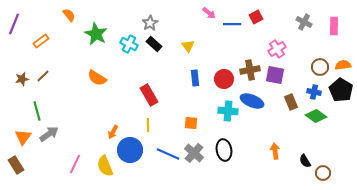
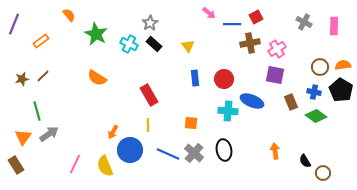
brown cross at (250, 70): moved 27 px up
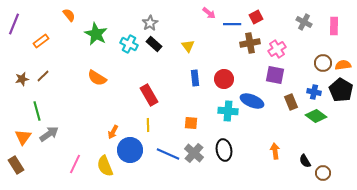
brown circle at (320, 67): moved 3 px right, 4 px up
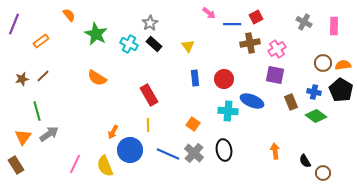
orange square at (191, 123): moved 2 px right, 1 px down; rotated 32 degrees clockwise
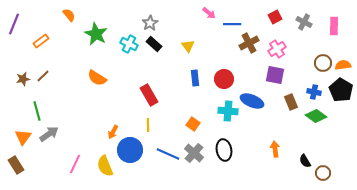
red square at (256, 17): moved 19 px right
brown cross at (250, 43): moved 1 px left; rotated 18 degrees counterclockwise
brown star at (22, 79): moved 1 px right
orange arrow at (275, 151): moved 2 px up
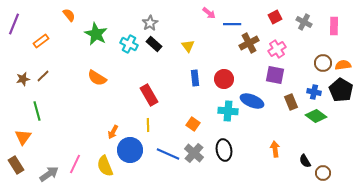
gray arrow at (49, 134): moved 40 px down
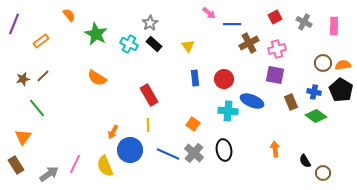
pink cross at (277, 49): rotated 18 degrees clockwise
green line at (37, 111): moved 3 px up; rotated 24 degrees counterclockwise
